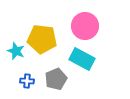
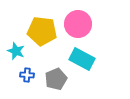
pink circle: moved 7 px left, 2 px up
yellow pentagon: moved 8 px up
blue cross: moved 6 px up
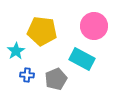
pink circle: moved 16 px right, 2 px down
cyan star: rotated 18 degrees clockwise
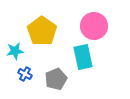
yellow pentagon: rotated 28 degrees clockwise
cyan star: moved 1 px left; rotated 24 degrees clockwise
cyan rectangle: moved 1 px right, 2 px up; rotated 50 degrees clockwise
blue cross: moved 2 px left, 1 px up; rotated 24 degrees clockwise
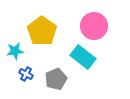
cyan rectangle: rotated 40 degrees counterclockwise
blue cross: moved 1 px right
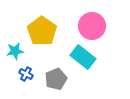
pink circle: moved 2 px left
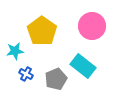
cyan rectangle: moved 9 px down
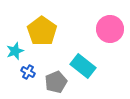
pink circle: moved 18 px right, 3 px down
cyan star: rotated 12 degrees counterclockwise
blue cross: moved 2 px right, 2 px up
gray pentagon: moved 3 px down
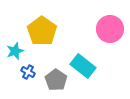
gray pentagon: moved 2 px up; rotated 15 degrees counterclockwise
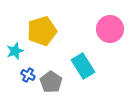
yellow pentagon: rotated 20 degrees clockwise
cyan rectangle: rotated 20 degrees clockwise
blue cross: moved 3 px down
gray pentagon: moved 5 px left, 2 px down
